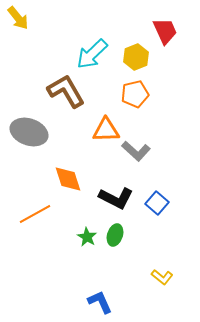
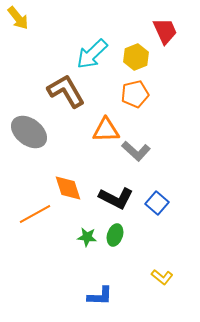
gray ellipse: rotated 18 degrees clockwise
orange diamond: moved 9 px down
green star: rotated 24 degrees counterclockwise
blue L-shape: moved 6 px up; rotated 116 degrees clockwise
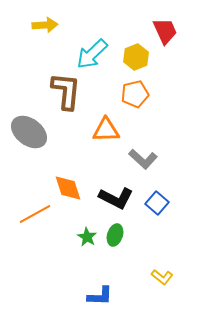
yellow arrow: moved 27 px right, 7 px down; rotated 55 degrees counterclockwise
brown L-shape: rotated 36 degrees clockwise
gray L-shape: moved 7 px right, 8 px down
green star: rotated 24 degrees clockwise
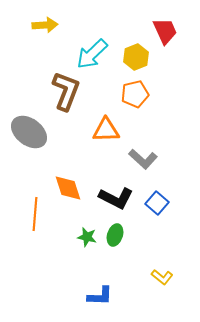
brown L-shape: rotated 15 degrees clockwise
orange line: rotated 56 degrees counterclockwise
green star: rotated 18 degrees counterclockwise
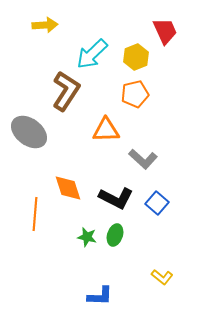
brown L-shape: rotated 12 degrees clockwise
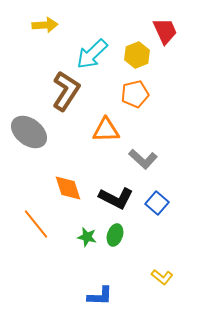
yellow hexagon: moved 1 px right, 2 px up
orange line: moved 1 px right, 10 px down; rotated 44 degrees counterclockwise
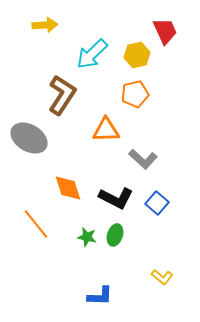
yellow hexagon: rotated 10 degrees clockwise
brown L-shape: moved 4 px left, 4 px down
gray ellipse: moved 6 px down; rotated 6 degrees counterclockwise
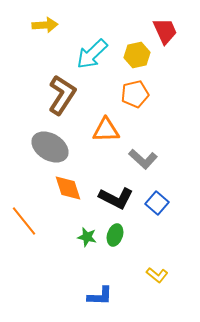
gray ellipse: moved 21 px right, 9 px down
orange line: moved 12 px left, 3 px up
yellow L-shape: moved 5 px left, 2 px up
